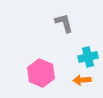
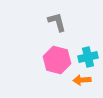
gray L-shape: moved 7 px left, 1 px up
pink hexagon: moved 16 px right, 13 px up; rotated 8 degrees counterclockwise
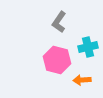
gray L-shape: moved 2 px right; rotated 130 degrees counterclockwise
cyan cross: moved 10 px up
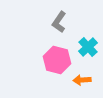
cyan cross: rotated 30 degrees counterclockwise
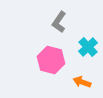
pink hexagon: moved 6 px left
orange arrow: moved 2 px down; rotated 24 degrees clockwise
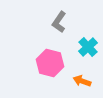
pink hexagon: moved 1 px left, 3 px down
orange arrow: moved 1 px up
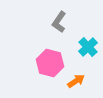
orange arrow: moved 6 px left; rotated 126 degrees clockwise
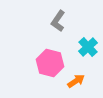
gray L-shape: moved 1 px left, 1 px up
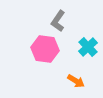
pink hexagon: moved 5 px left, 14 px up; rotated 8 degrees counterclockwise
orange arrow: rotated 66 degrees clockwise
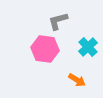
gray L-shape: rotated 40 degrees clockwise
orange arrow: moved 1 px right, 1 px up
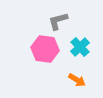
cyan cross: moved 8 px left
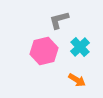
gray L-shape: moved 1 px right, 1 px up
pink hexagon: moved 1 px left, 2 px down; rotated 20 degrees counterclockwise
